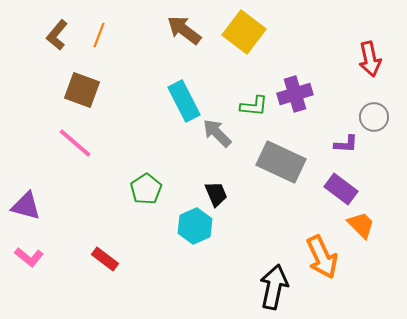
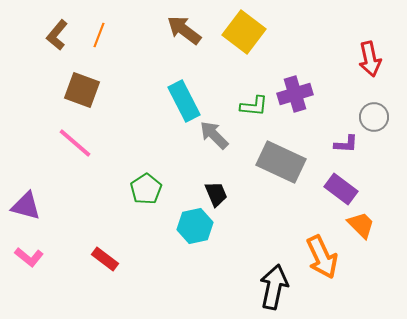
gray arrow: moved 3 px left, 2 px down
cyan hexagon: rotated 12 degrees clockwise
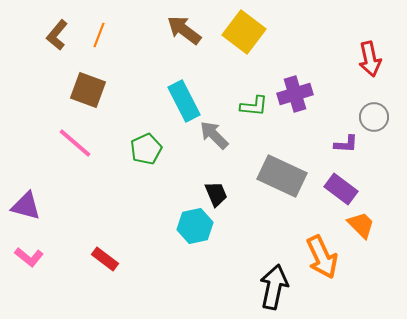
brown square: moved 6 px right
gray rectangle: moved 1 px right, 14 px down
green pentagon: moved 40 px up; rotated 8 degrees clockwise
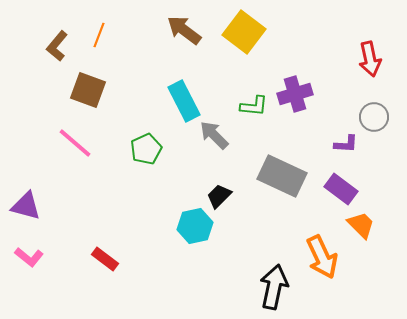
brown L-shape: moved 11 px down
black trapezoid: moved 3 px right, 2 px down; rotated 112 degrees counterclockwise
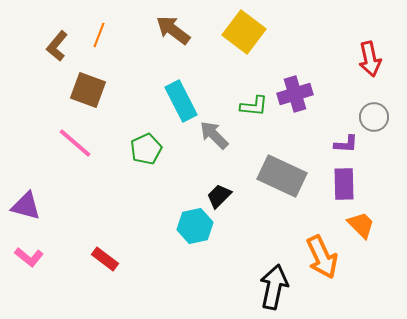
brown arrow: moved 11 px left
cyan rectangle: moved 3 px left
purple rectangle: moved 3 px right, 5 px up; rotated 52 degrees clockwise
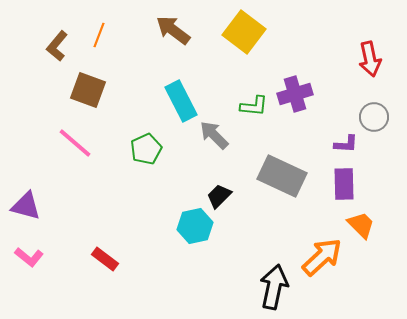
orange arrow: rotated 108 degrees counterclockwise
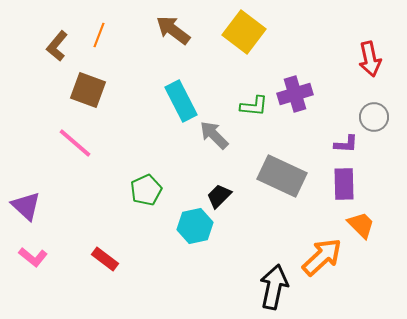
green pentagon: moved 41 px down
purple triangle: rotated 28 degrees clockwise
pink L-shape: moved 4 px right
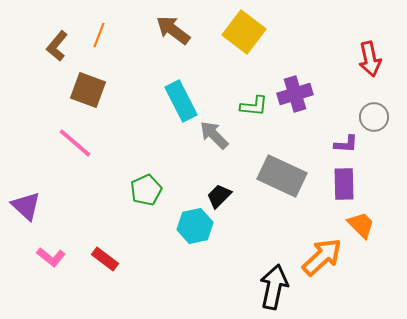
pink L-shape: moved 18 px right
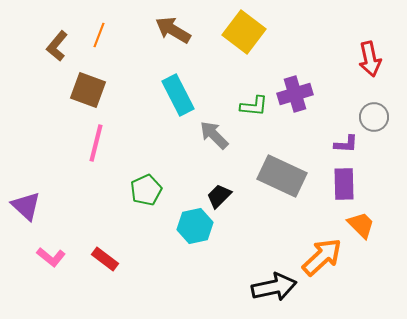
brown arrow: rotated 6 degrees counterclockwise
cyan rectangle: moved 3 px left, 6 px up
pink line: moved 21 px right; rotated 63 degrees clockwise
black arrow: rotated 66 degrees clockwise
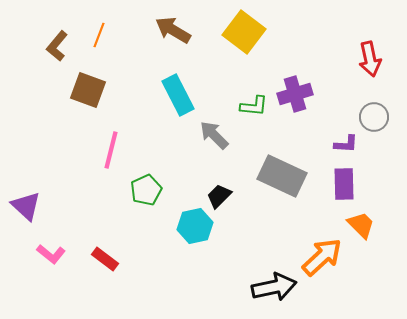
pink line: moved 15 px right, 7 px down
pink L-shape: moved 3 px up
